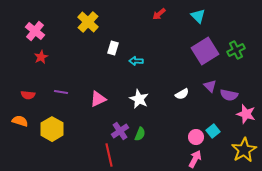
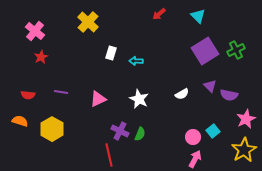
white rectangle: moved 2 px left, 5 px down
pink star: moved 5 px down; rotated 30 degrees clockwise
purple cross: rotated 30 degrees counterclockwise
pink circle: moved 3 px left
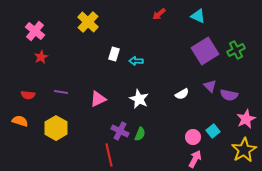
cyan triangle: rotated 21 degrees counterclockwise
white rectangle: moved 3 px right, 1 px down
yellow hexagon: moved 4 px right, 1 px up
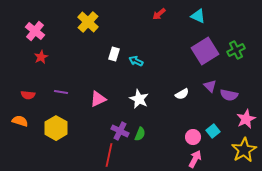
cyan arrow: rotated 24 degrees clockwise
red line: rotated 25 degrees clockwise
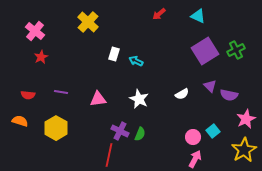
pink triangle: rotated 18 degrees clockwise
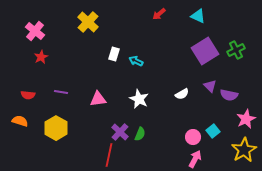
purple cross: moved 1 px down; rotated 18 degrees clockwise
